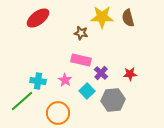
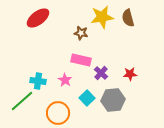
yellow star: rotated 10 degrees counterclockwise
cyan square: moved 7 px down
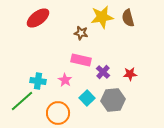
purple cross: moved 2 px right, 1 px up
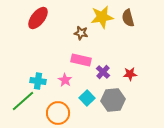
red ellipse: rotated 15 degrees counterclockwise
green line: moved 1 px right
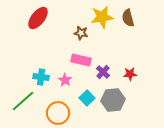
cyan cross: moved 3 px right, 4 px up
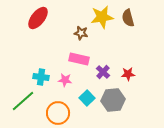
pink rectangle: moved 2 px left, 1 px up
red star: moved 2 px left
pink star: rotated 24 degrees counterclockwise
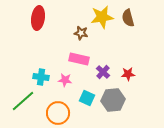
red ellipse: rotated 30 degrees counterclockwise
cyan square: rotated 21 degrees counterclockwise
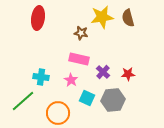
pink star: moved 6 px right; rotated 24 degrees clockwise
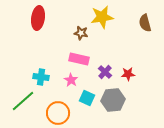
brown semicircle: moved 17 px right, 5 px down
purple cross: moved 2 px right
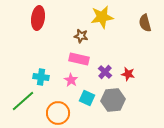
brown star: moved 3 px down
red star: rotated 16 degrees clockwise
